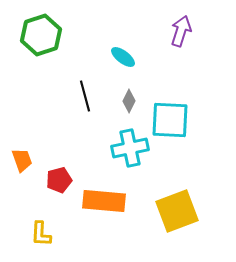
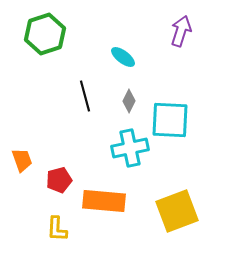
green hexagon: moved 4 px right, 1 px up
yellow L-shape: moved 16 px right, 5 px up
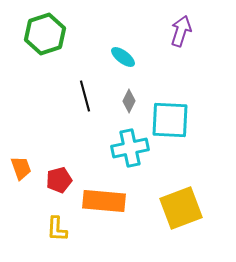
orange trapezoid: moved 1 px left, 8 px down
yellow square: moved 4 px right, 3 px up
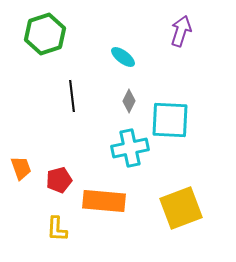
black line: moved 13 px left; rotated 8 degrees clockwise
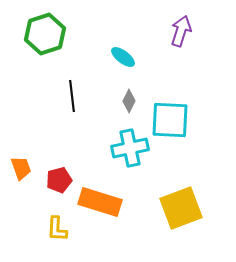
orange rectangle: moved 4 px left, 1 px down; rotated 12 degrees clockwise
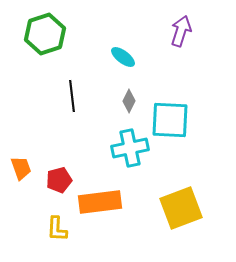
orange rectangle: rotated 24 degrees counterclockwise
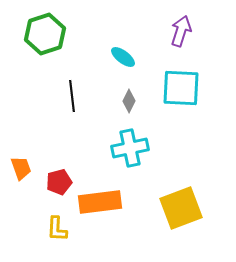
cyan square: moved 11 px right, 32 px up
red pentagon: moved 2 px down
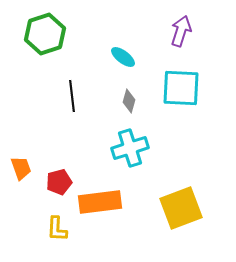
gray diamond: rotated 10 degrees counterclockwise
cyan cross: rotated 6 degrees counterclockwise
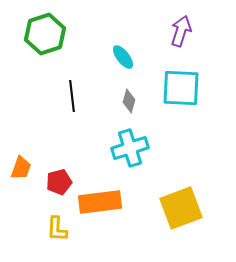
cyan ellipse: rotated 15 degrees clockwise
orange trapezoid: rotated 40 degrees clockwise
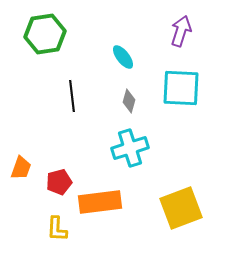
green hexagon: rotated 9 degrees clockwise
